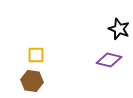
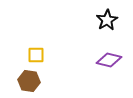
black star: moved 12 px left, 9 px up; rotated 20 degrees clockwise
brown hexagon: moved 3 px left
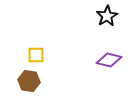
black star: moved 4 px up
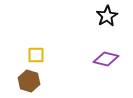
purple diamond: moved 3 px left, 1 px up
brown hexagon: rotated 10 degrees clockwise
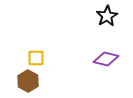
yellow square: moved 3 px down
brown hexagon: moved 1 px left; rotated 10 degrees clockwise
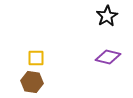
purple diamond: moved 2 px right, 2 px up
brown hexagon: moved 4 px right, 1 px down; rotated 20 degrees counterclockwise
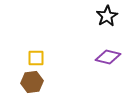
brown hexagon: rotated 15 degrees counterclockwise
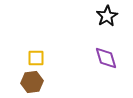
purple diamond: moved 2 px left, 1 px down; rotated 60 degrees clockwise
